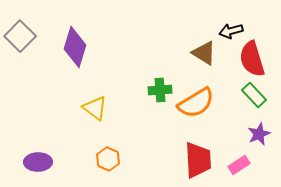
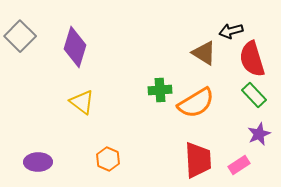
yellow triangle: moved 13 px left, 6 px up
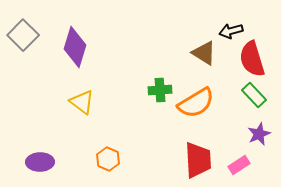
gray square: moved 3 px right, 1 px up
purple ellipse: moved 2 px right
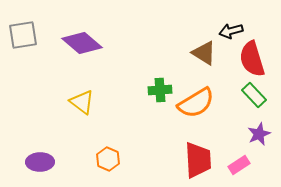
gray square: rotated 36 degrees clockwise
purple diamond: moved 7 px right, 4 px up; rotated 66 degrees counterclockwise
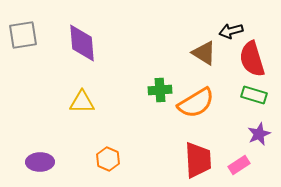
purple diamond: rotated 45 degrees clockwise
green rectangle: rotated 30 degrees counterclockwise
yellow triangle: rotated 36 degrees counterclockwise
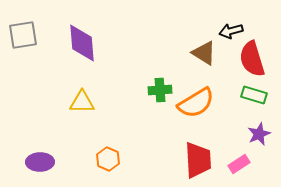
pink rectangle: moved 1 px up
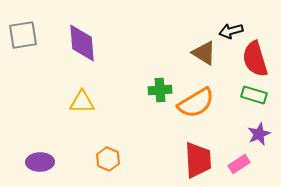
red semicircle: moved 3 px right
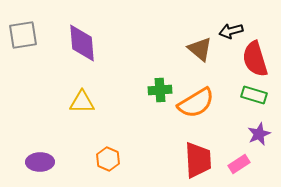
brown triangle: moved 4 px left, 4 px up; rotated 8 degrees clockwise
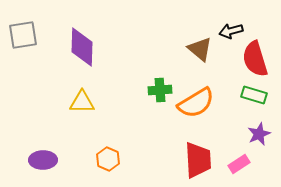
purple diamond: moved 4 px down; rotated 6 degrees clockwise
purple ellipse: moved 3 px right, 2 px up
